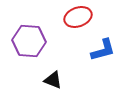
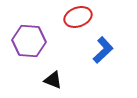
blue L-shape: rotated 28 degrees counterclockwise
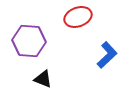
blue L-shape: moved 4 px right, 5 px down
black triangle: moved 10 px left, 1 px up
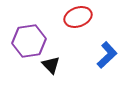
purple hexagon: rotated 12 degrees counterclockwise
black triangle: moved 8 px right, 14 px up; rotated 24 degrees clockwise
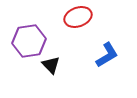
blue L-shape: rotated 12 degrees clockwise
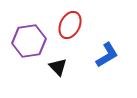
red ellipse: moved 8 px left, 8 px down; rotated 44 degrees counterclockwise
black triangle: moved 7 px right, 2 px down
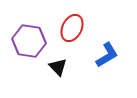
red ellipse: moved 2 px right, 3 px down
purple hexagon: rotated 16 degrees clockwise
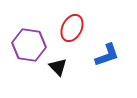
purple hexagon: moved 4 px down
blue L-shape: rotated 12 degrees clockwise
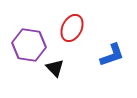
blue L-shape: moved 5 px right
black triangle: moved 3 px left, 1 px down
